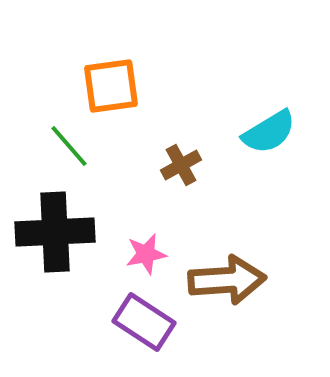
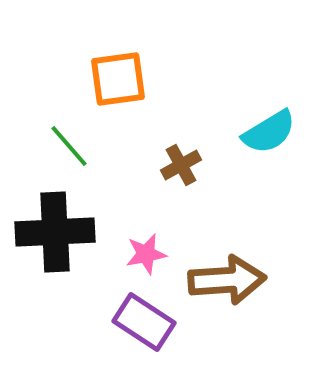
orange square: moved 7 px right, 7 px up
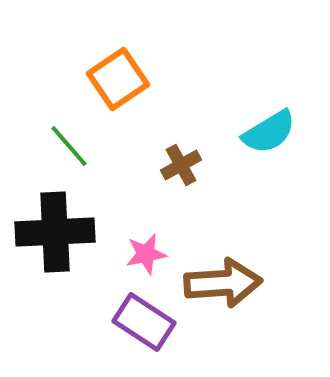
orange square: rotated 26 degrees counterclockwise
brown arrow: moved 4 px left, 3 px down
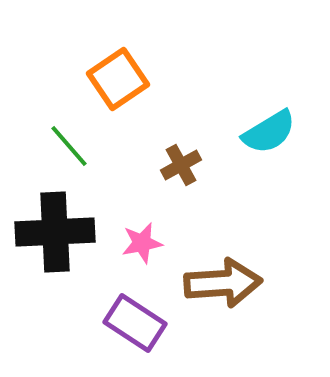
pink star: moved 4 px left, 11 px up
purple rectangle: moved 9 px left, 1 px down
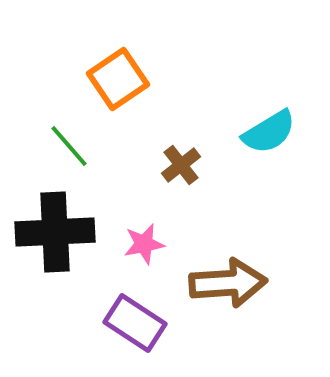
brown cross: rotated 9 degrees counterclockwise
pink star: moved 2 px right, 1 px down
brown arrow: moved 5 px right
